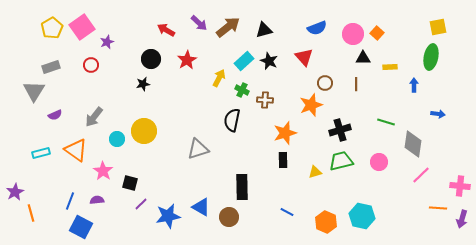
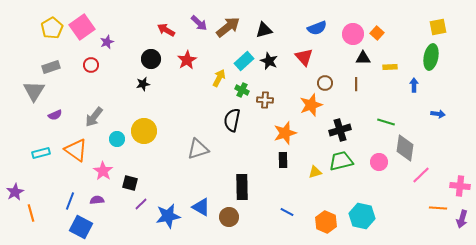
gray diamond at (413, 144): moved 8 px left, 4 px down
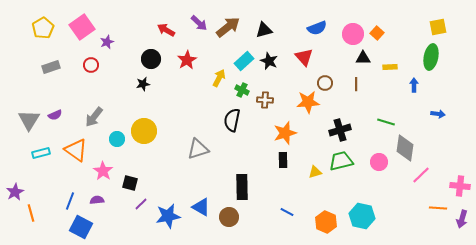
yellow pentagon at (52, 28): moved 9 px left
gray triangle at (34, 91): moved 5 px left, 29 px down
orange star at (311, 105): moved 3 px left, 3 px up; rotated 15 degrees clockwise
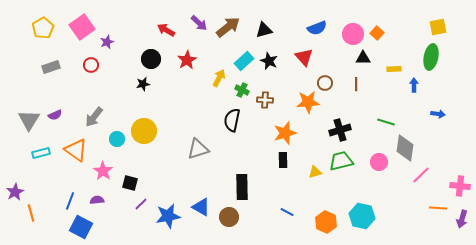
yellow rectangle at (390, 67): moved 4 px right, 2 px down
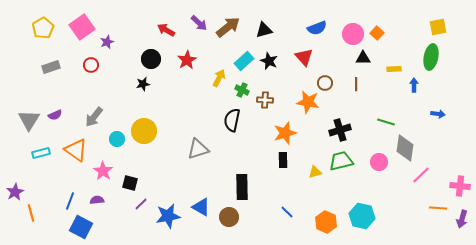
orange star at (308, 102): rotated 15 degrees clockwise
blue line at (287, 212): rotated 16 degrees clockwise
